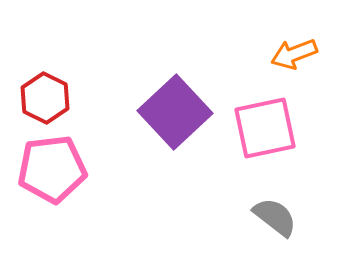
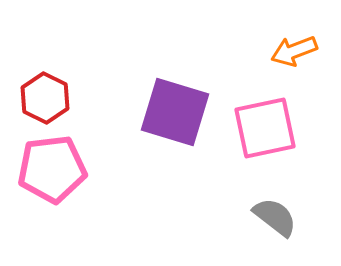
orange arrow: moved 3 px up
purple square: rotated 30 degrees counterclockwise
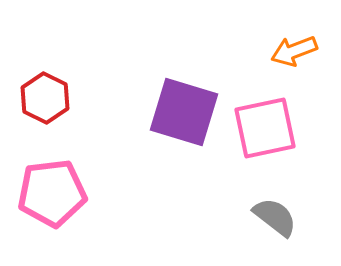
purple square: moved 9 px right
pink pentagon: moved 24 px down
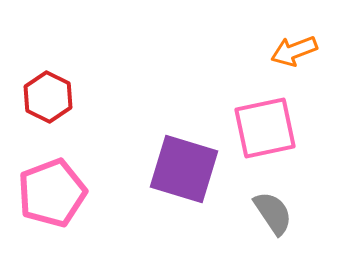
red hexagon: moved 3 px right, 1 px up
purple square: moved 57 px down
pink pentagon: rotated 14 degrees counterclockwise
gray semicircle: moved 2 px left, 4 px up; rotated 18 degrees clockwise
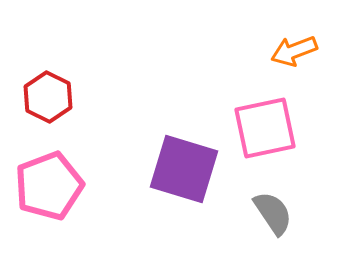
pink pentagon: moved 3 px left, 7 px up
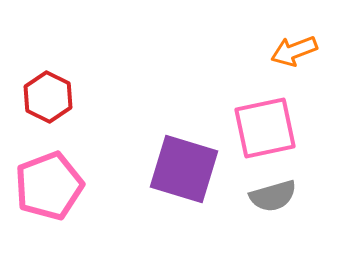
gray semicircle: moved 17 px up; rotated 108 degrees clockwise
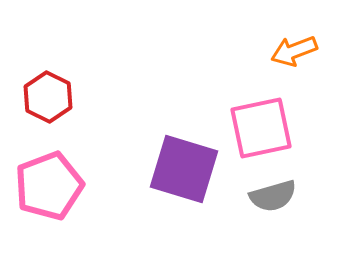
pink square: moved 4 px left
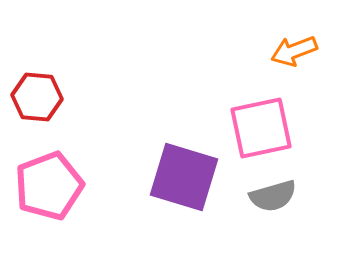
red hexagon: moved 11 px left; rotated 21 degrees counterclockwise
purple square: moved 8 px down
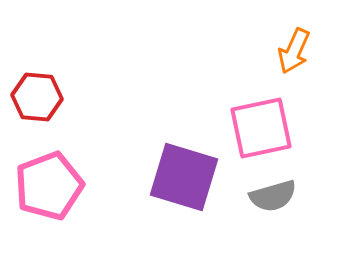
orange arrow: rotated 45 degrees counterclockwise
